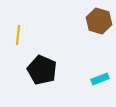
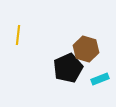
brown hexagon: moved 13 px left, 28 px down
black pentagon: moved 26 px right, 2 px up; rotated 24 degrees clockwise
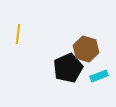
yellow line: moved 1 px up
cyan rectangle: moved 1 px left, 3 px up
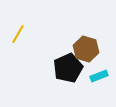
yellow line: rotated 24 degrees clockwise
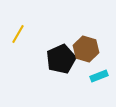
black pentagon: moved 7 px left, 9 px up
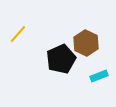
yellow line: rotated 12 degrees clockwise
brown hexagon: moved 6 px up; rotated 10 degrees clockwise
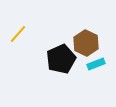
cyan rectangle: moved 3 px left, 12 px up
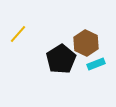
black pentagon: rotated 8 degrees counterclockwise
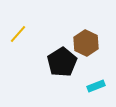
black pentagon: moved 1 px right, 3 px down
cyan rectangle: moved 22 px down
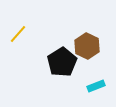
brown hexagon: moved 1 px right, 3 px down
